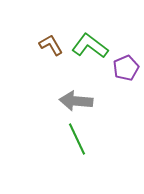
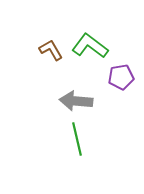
brown L-shape: moved 5 px down
purple pentagon: moved 5 px left, 9 px down; rotated 15 degrees clockwise
green line: rotated 12 degrees clockwise
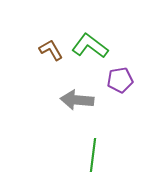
purple pentagon: moved 1 px left, 3 px down
gray arrow: moved 1 px right, 1 px up
green line: moved 16 px right, 16 px down; rotated 20 degrees clockwise
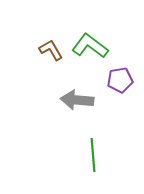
green line: rotated 12 degrees counterclockwise
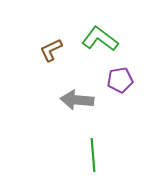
green L-shape: moved 10 px right, 7 px up
brown L-shape: rotated 85 degrees counterclockwise
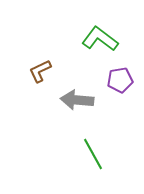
brown L-shape: moved 11 px left, 21 px down
green line: moved 1 px up; rotated 24 degrees counterclockwise
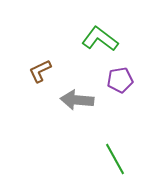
green line: moved 22 px right, 5 px down
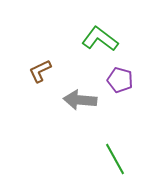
purple pentagon: rotated 25 degrees clockwise
gray arrow: moved 3 px right
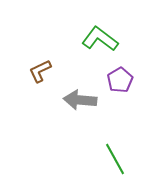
purple pentagon: rotated 25 degrees clockwise
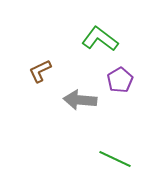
green line: rotated 36 degrees counterclockwise
